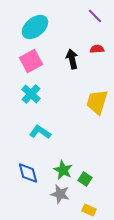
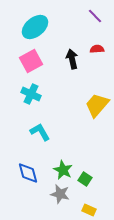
cyan cross: rotated 18 degrees counterclockwise
yellow trapezoid: moved 3 px down; rotated 24 degrees clockwise
cyan L-shape: rotated 25 degrees clockwise
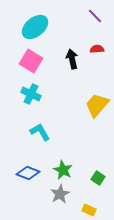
pink square: rotated 30 degrees counterclockwise
blue diamond: rotated 55 degrees counterclockwise
green square: moved 13 px right, 1 px up
gray star: rotated 30 degrees clockwise
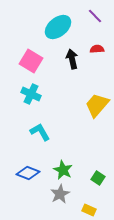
cyan ellipse: moved 23 px right
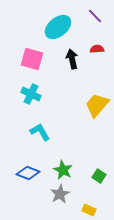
pink square: moved 1 px right, 2 px up; rotated 15 degrees counterclockwise
green square: moved 1 px right, 2 px up
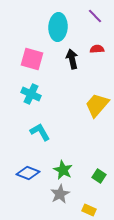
cyan ellipse: rotated 48 degrees counterclockwise
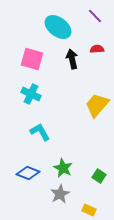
cyan ellipse: rotated 56 degrees counterclockwise
green star: moved 2 px up
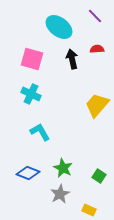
cyan ellipse: moved 1 px right
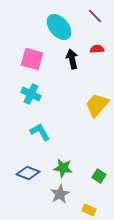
cyan ellipse: rotated 12 degrees clockwise
green star: rotated 18 degrees counterclockwise
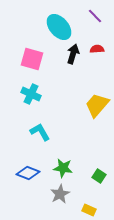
black arrow: moved 1 px right, 5 px up; rotated 30 degrees clockwise
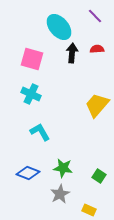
black arrow: moved 1 px left, 1 px up; rotated 12 degrees counterclockwise
